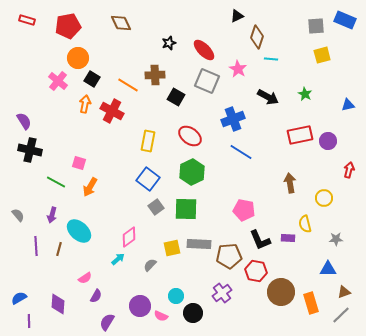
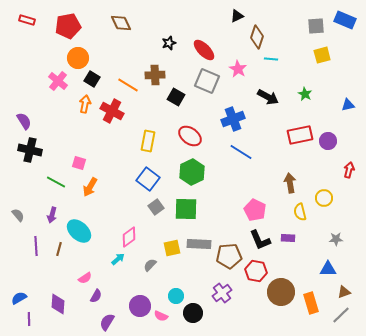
pink pentagon at (244, 210): moved 11 px right; rotated 15 degrees clockwise
yellow semicircle at (305, 224): moved 5 px left, 12 px up
purple line at (29, 321): moved 2 px up
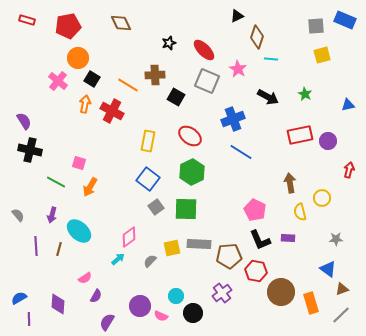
yellow circle at (324, 198): moved 2 px left
gray semicircle at (150, 265): moved 4 px up
blue triangle at (328, 269): rotated 36 degrees clockwise
brown triangle at (344, 292): moved 2 px left, 3 px up
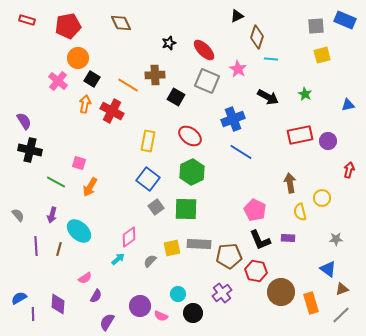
cyan circle at (176, 296): moved 2 px right, 2 px up
purple line at (29, 319): moved 4 px right, 5 px up
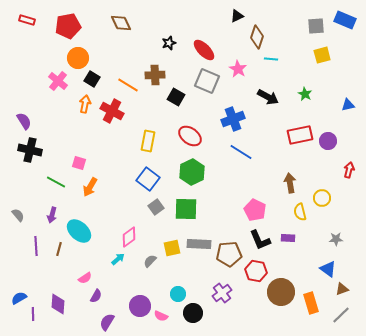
brown pentagon at (229, 256): moved 2 px up
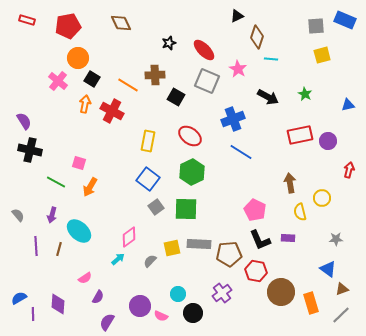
purple semicircle at (96, 296): moved 2 px right, 1 px down
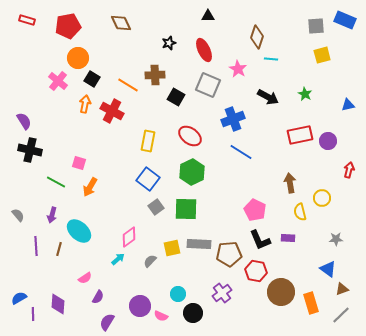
black triangle at (237, 16): moved 29 px left; rotated 24 degrees clockwise
red ellipse at (204, 50): rotated 20 degrees clockwise
gray square at (207, 81): moved 1 px right, 4 px down
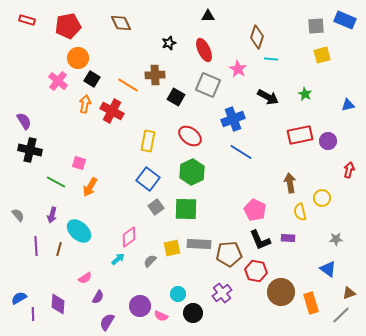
brown triangle at (342, 289): moved 7 px right, 4 px down
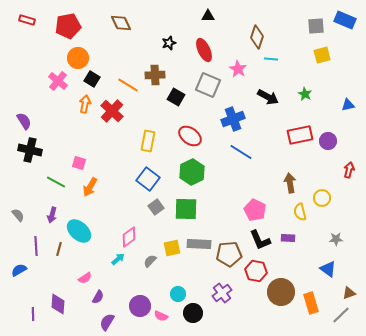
red cross at (112, 111): rotated 15 degrees clockwise
blue semicircle at (19, 298): moved 28 px up
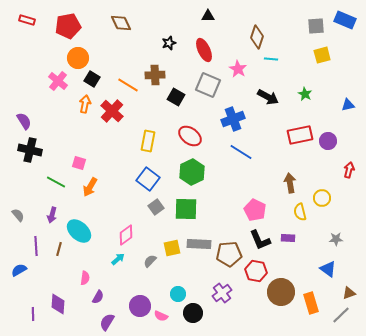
pink diamond at (129, 237): moved 3 px left, 2 px up
pink semicircle at (85, 278): rotated 48 degrees counterclockwise
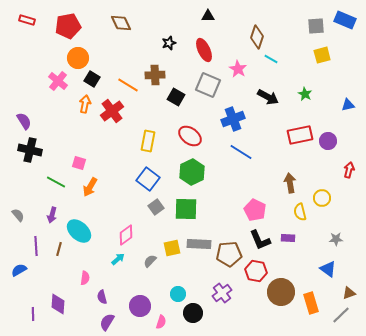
cyan line at (271, 59): rotated 24 degrees clockwise
red cross at (112, 111): rotated 10 degrees clockwise
purple semicircle at (98, 297): moved 4 px right; rotated 136 degrees clockwise
pink semicircle at (161, 316): moved 6 px down; rotated 96 degrees counterclockwise
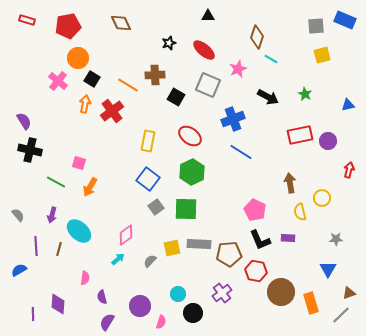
red ellipse at (204, 50): rotated 25 degrees counterclockwise
pink star at (238, 69): rotated 18 degrees clockwise
blue triangle at (328, 269): rotated 24 degrees clockwise
